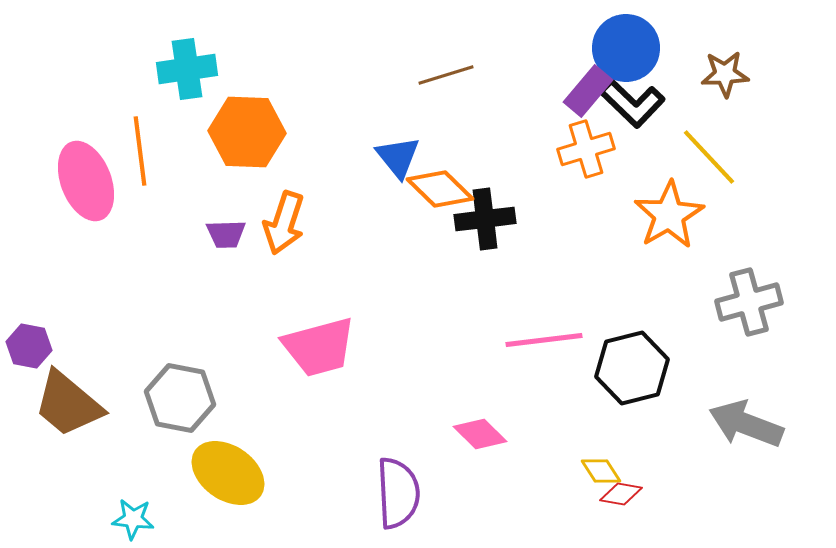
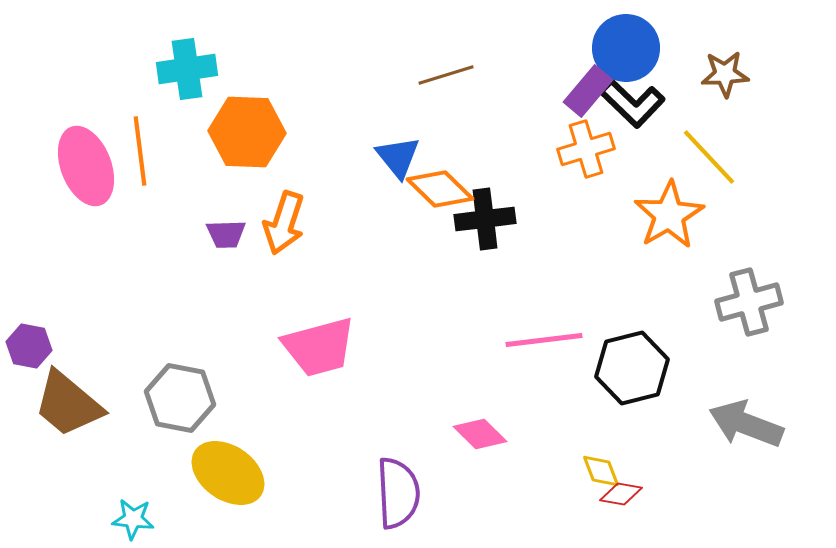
pink ellipse: moved 15 px up
yellow diamond: rotated 12 degrees clockwise
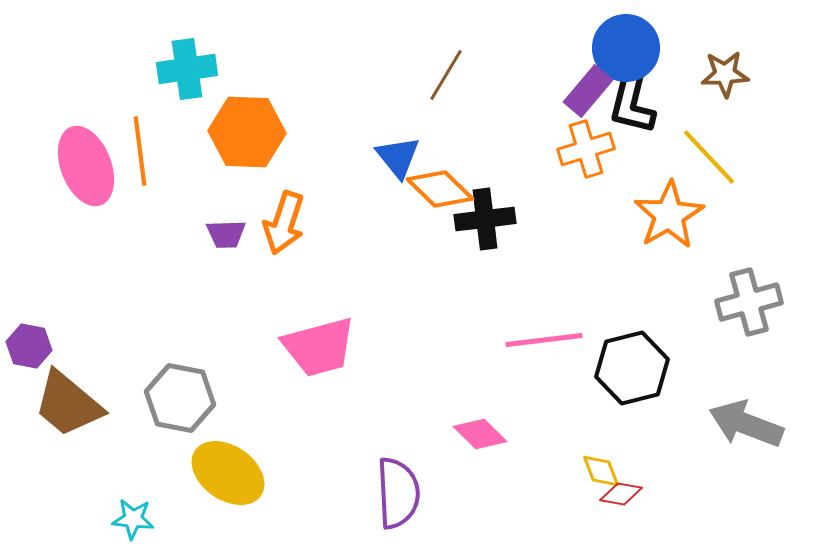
brown line: rotated 42 degrees counterclockwise
black L-shape: rotated 60 degrees clockwise
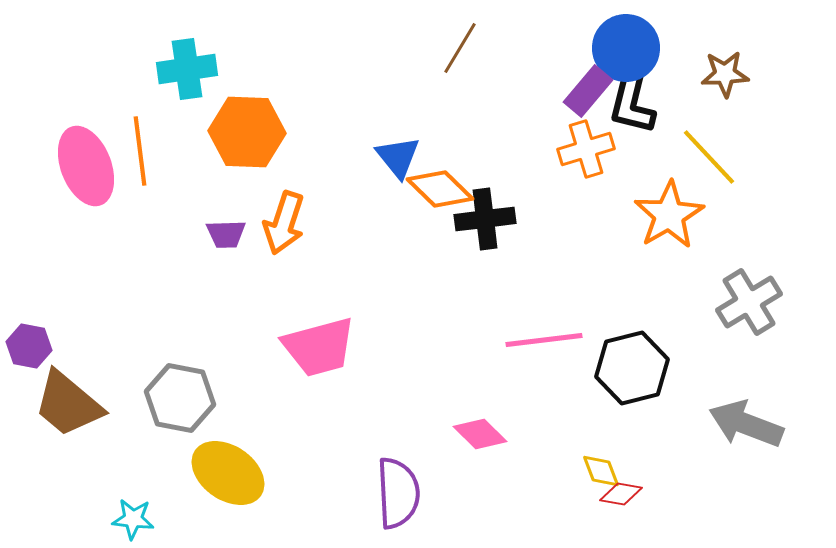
brown line: moved 14 px right, 27 px up
gray cross: rotated 16 degrees counterclockwise
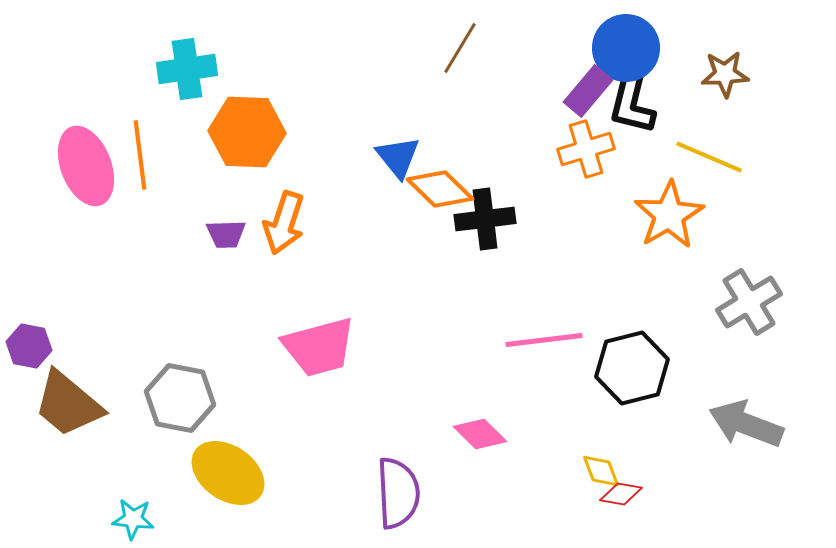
orange line: moved 4 px down
yellow line: rotated 24 degrees counterclockwise
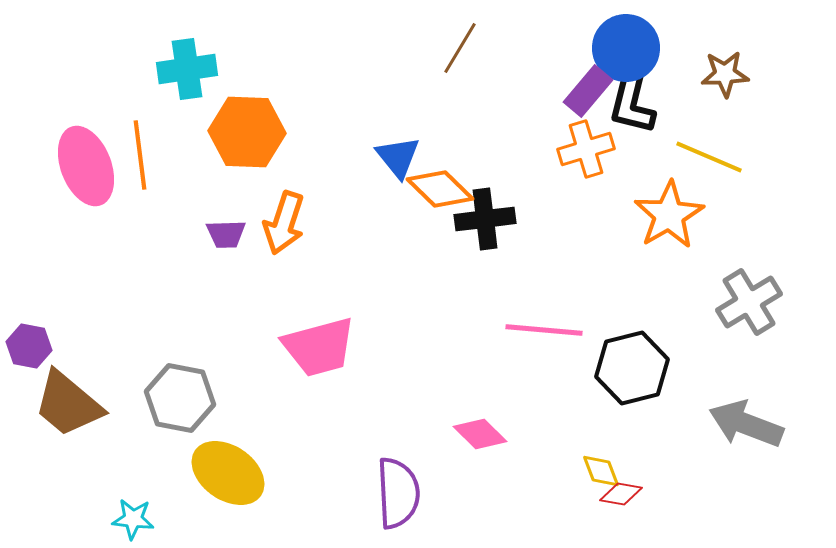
pink line: moved 10 px up; rotated 12 degrees clockwise
